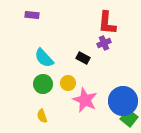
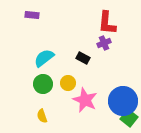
cyan semicircle: rotated 95 degrees clockwise
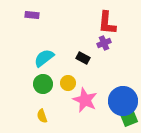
green square: rotated 30 degrees clockwise
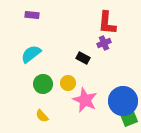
cyan semicircle: moved 13 px left, 4 px up
yellow semicircle: rotated 24 degrees counterclockwise
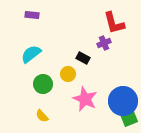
red L-shape: moved 7 px right; rotated 20 degrees counterclockwise
yellow circle: moved 9 px up
pink star: moved 1 px up
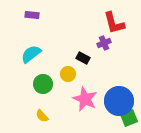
blue circle: moved 4 px left
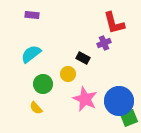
yellow semicircle: moved 6 px left, 8 px up
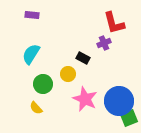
cyan semicircle: rotated 20 degrees counterclockwise
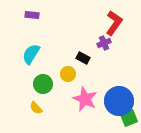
red L-shape: rotated 130 degrees counterclockwise
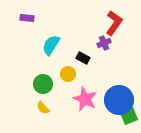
purple rectangle: moved 5 px left, 3 px down
cyan semicircle: moved 20 px right, 9 px up
blue circle: moved 1 px up
yellow semicircle: moved 7 px right
green square: moved 2 px up
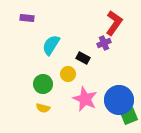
yellow semicircle: rotated 32 degrees counterclockwise
